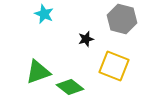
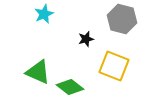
cyan star: rotated 24 degrees clockwise
green triangle: rotated 44 degrees clockwise
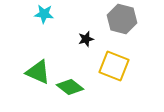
cyan star: rotated 30 degrees clockwise
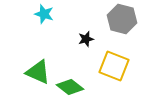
cyan star: rotated 12 degrees clockwise
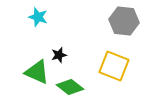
cyan star: moved 6 px left, 3 px down
gray hexagon: moved 2 px right, 2 px down; rotated 8 degrees counterclockwise
black star: moved 27 px left, 16 px down
green triangle: moved 1 px left
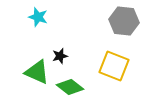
black star: moved 1 px right, 1 px down
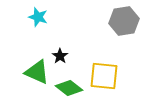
gray hexagon: rotated 16 degrees counterclockwise
black star: rotated 21 degrees counterclockwise
yellow square: moved 10 px left, 10 px down; rotated 16 degrees counterclockwise
green diamond: moved 1 px left, 1 px down
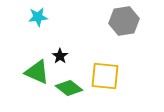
cyan star: rotated 24 degrees counterclockwise
yellow square: moved 1 px right
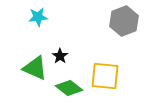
gray hexagon: rotated 12 degrees counterclockwise
green triangle: moved 2 px left, 4 px up
